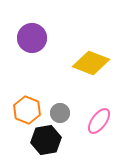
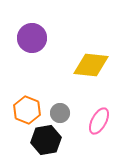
yellow diamond: moved 2 px down; rotated 15 degrees counterclockwise
pink ellipse: rotated 8 degrees counterclockwise
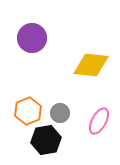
orange hexagon: moved 1 px right, 1 px down; rotated 16 degrees clockwise
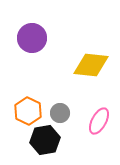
orange hexagon: rotated 12 degrees counterclockwise
black hexagon: moved 1 px left
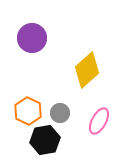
yellow diamond: moved 4 px left, 5 px down; rotated 48 degrees counterclockwise
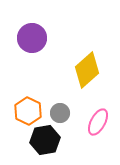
pink ellipse: moved 1 px left, 1 px down
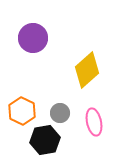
purple circle: moved 1 px right
orange hexagon: moved 6 px left
pink ellipse: moved 4 px left; rotated 40 degrees counterclockwise
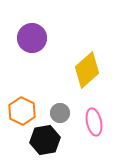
purple circle: moved 1 px left
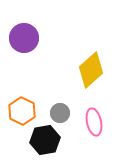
purple circle: moved 8 px left
yellow diamond: moved 4 px right
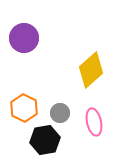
orange hexagon: moved 2 px right, 3 px up
